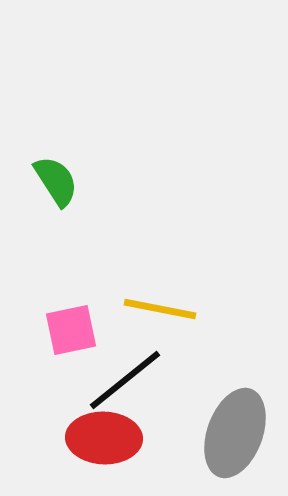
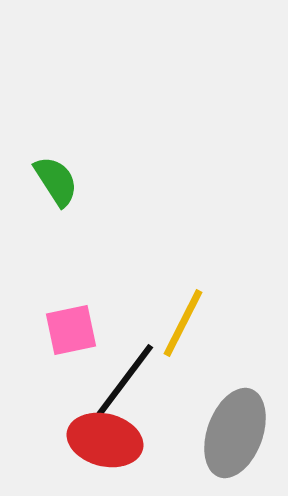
yellow line: moved 23 px right, 14 px down; rotated 74 degrees counterclockwise
black line: rotated 14 degrees counterclockwise
red ellipse: moved 1 px right, 2 px down; rotated 12 degrees clockwise
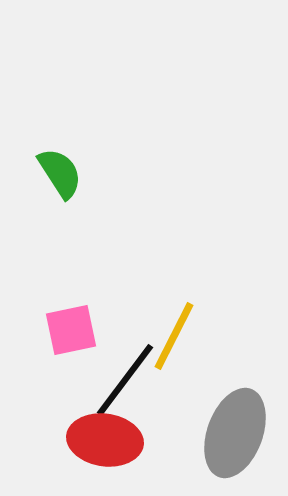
green semicircle: moved 4 px right, 8 px up
yellow line: moved 9 px left, 13 px down
red ellipse: rotated 6 degrees counterclockwise
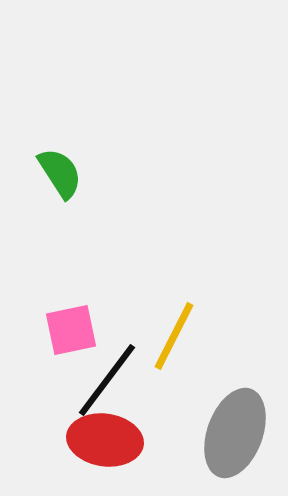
black line: moved 18 px left
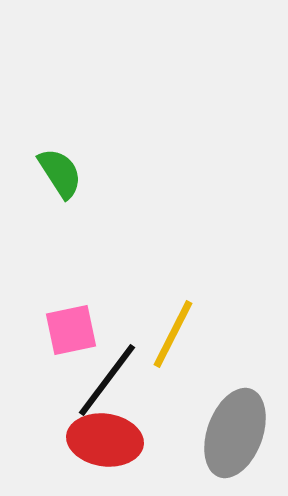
yellow line: moved 1 px left, 2 px up
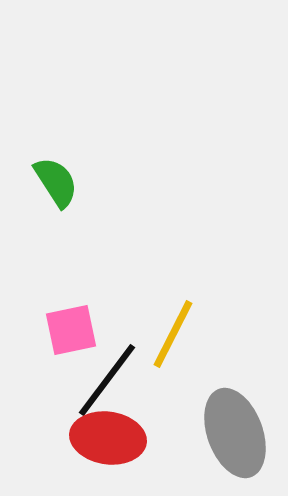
green semicircle: moved 4 px left, 9 px down
gray ellipse: rotated 40 degrees counterclockwise
red ellipse: moved 3 px right, 2 px up
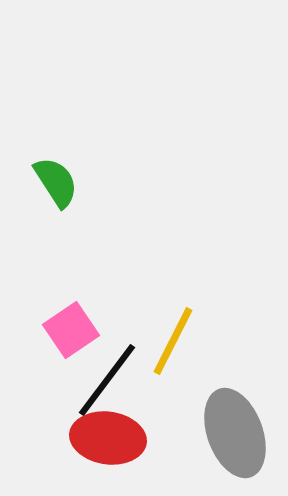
pink square: rotated 22 degrees counterclockwise
yellow line: moved 7 px down
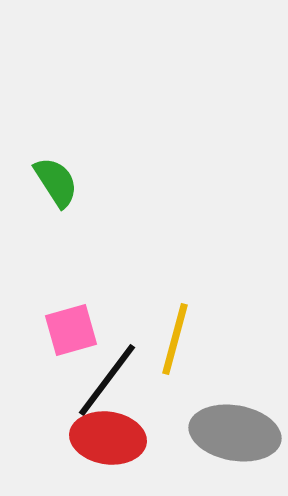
pink square: rotated 18 degrees clockwise
yellow line: moved 2 px right, 2 px up; rotated 12 degrees counterclockwise
gray ellipse: rotated 60 degrees counterclockwise
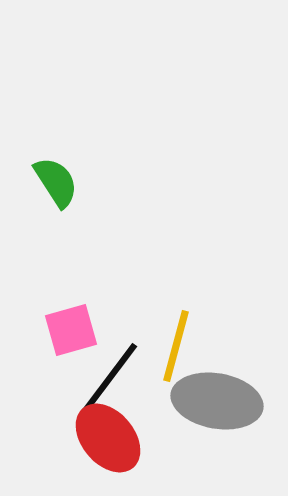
yellow line: moved 1 px right, 7 px down
black line: moved 2 px right, 1 px up
gray ellipse: moved 18 px left, 32 px up
red ellipse: rotated 42 degrees clockwise
